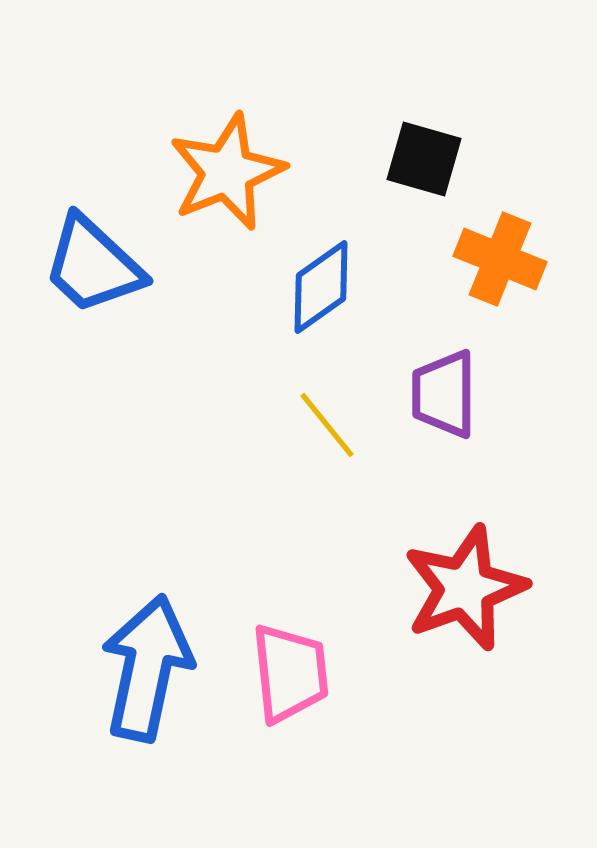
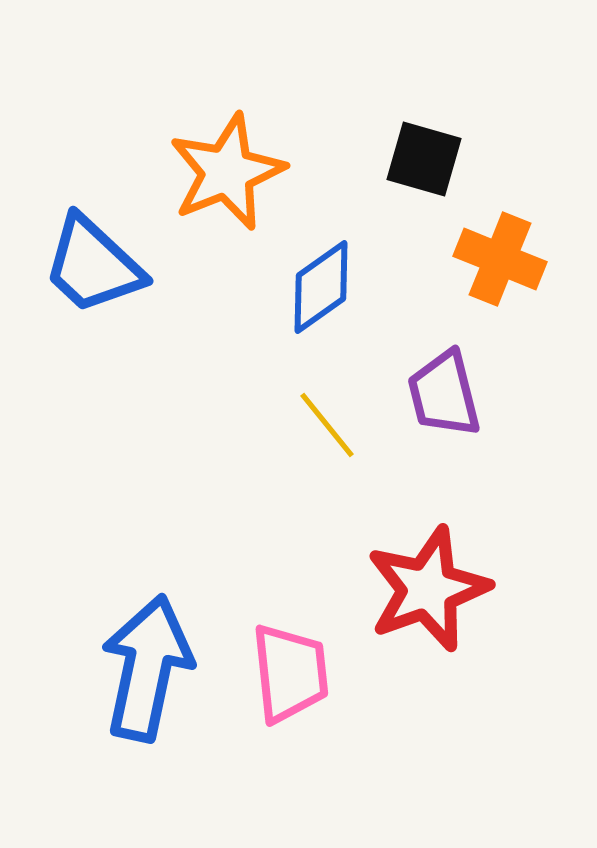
purple trapezoid: rotated 14 degrees counterclockwise
red star: moved 37 px left, 1 px down
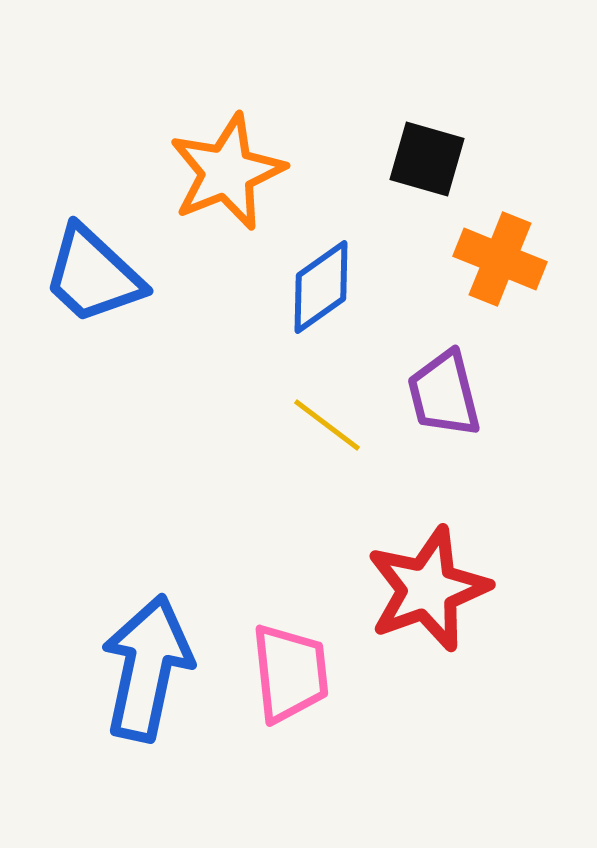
black square: moved 3 px right
blue trapezoid: moved 10 px down
yellow line: rotated 14 degrees counterclockwise
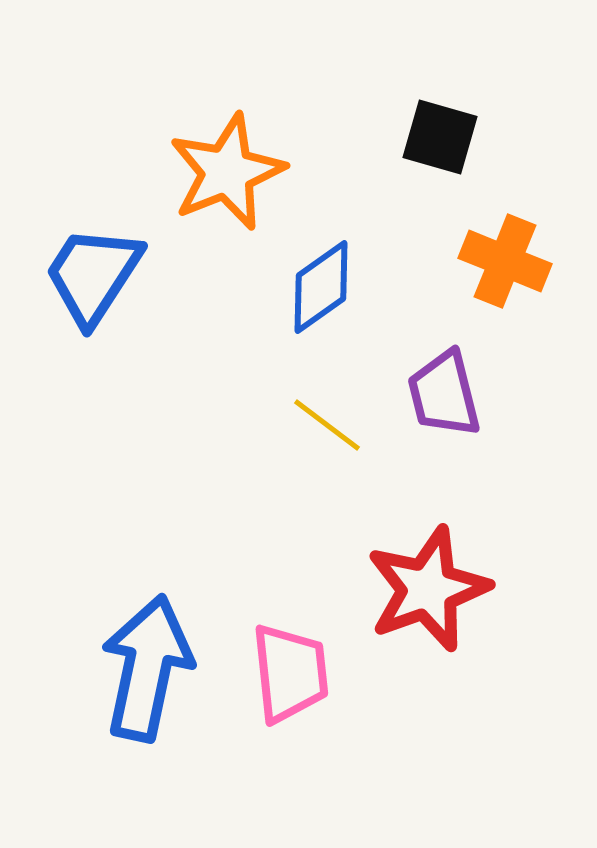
black square: moved 13 px right, 22 px up
orange cross: moved 5 px right, 2 px down
blue trapezoid: rotated 80 degrees clockwise
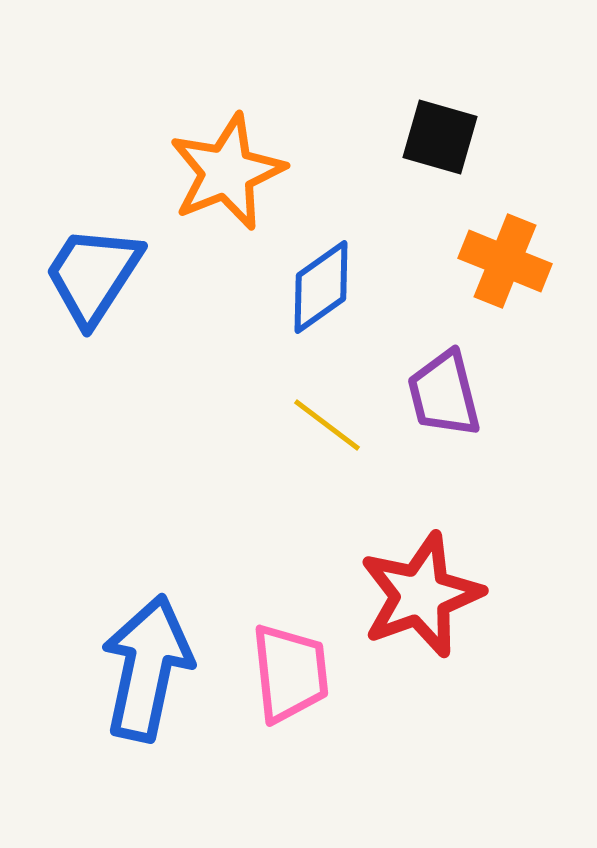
red star: moved 7 px left, 6 px down
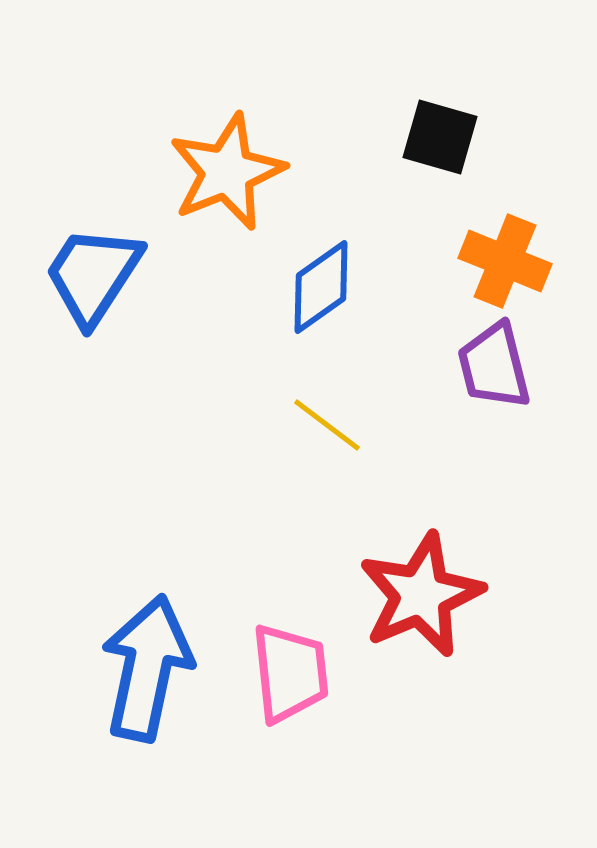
purple trapezoid: moved 50 px right, 28 px up
red star: rotated 3 degrees counterclockwise
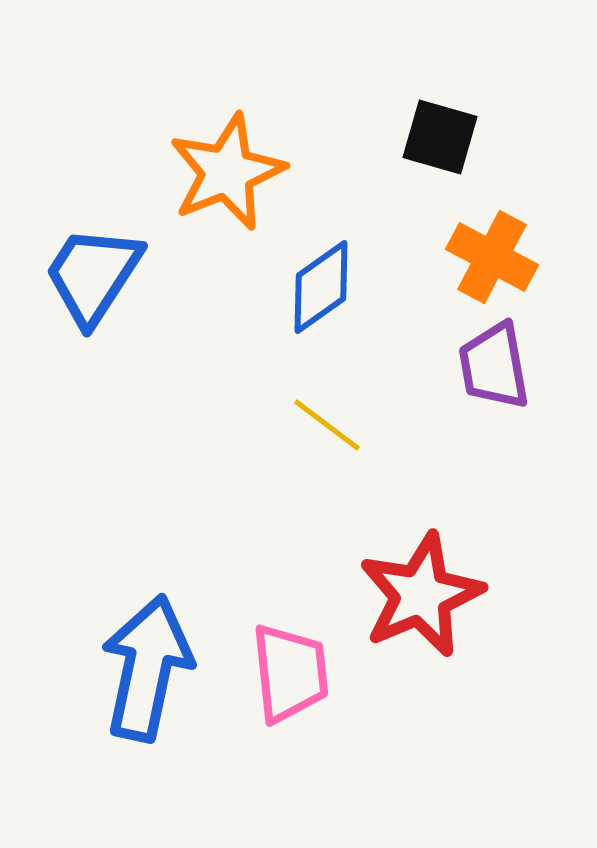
orange cross: moved 13 px left, 4 px up; rotated 6 degrees clockwise
purple trapezoid: rotated 4 degrees clockwise
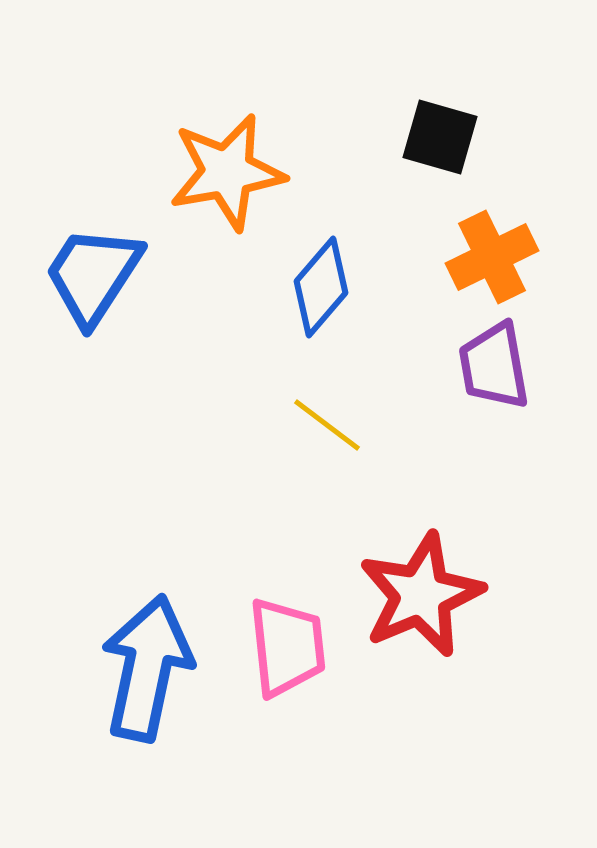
orange star: rotated 12 degrees clockwise
orange cross: rotated 36 degrees clockwise
blue diamond: rotated 14 degrees counterclockwise
pink trapezoid: moved 3 px left, 26 px up
